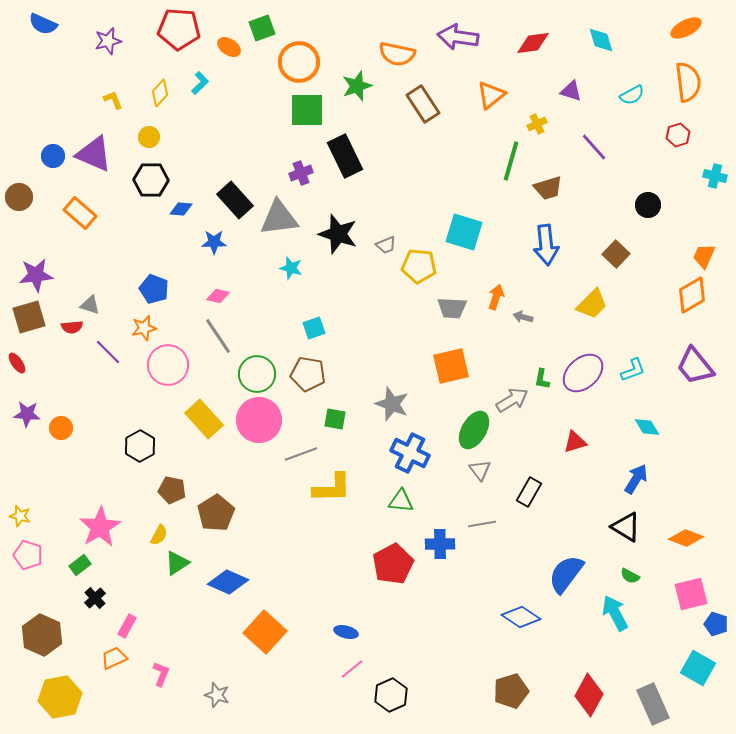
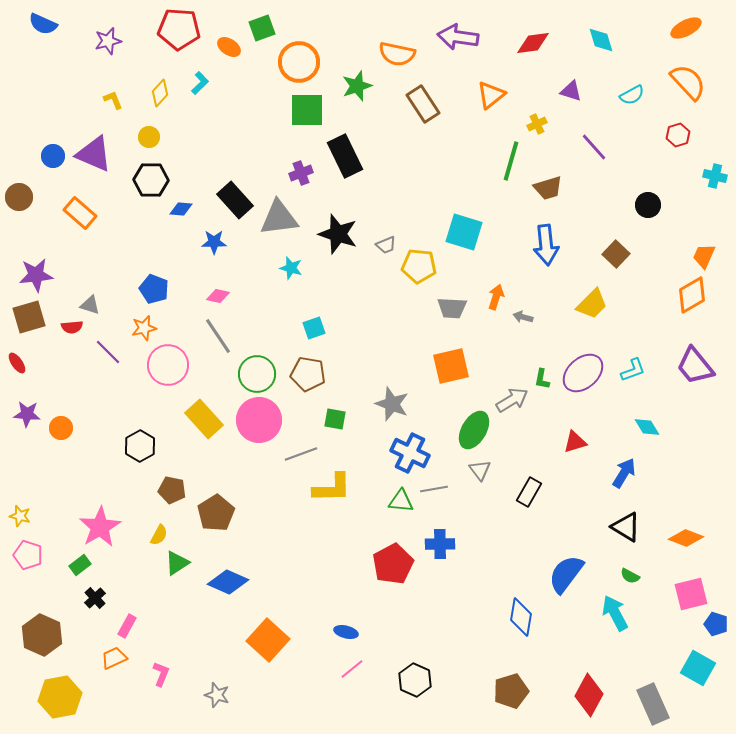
orange semicircle at (688, 82): rotated 36 degrees counterclockwise
blue arrow at (636, 479): moved 12 px left, 6 px up
gray line at (482, 524): moved 48 px left, 35 px up
blue diamond at (521, 617): rotated 66 degrees clockwise
orange square at (265, 632): moved 3 px right, 8 px down
black hexagon at (391, 695): moved 24 px right, 15 px up; rotated 12 degrees counterclockwise
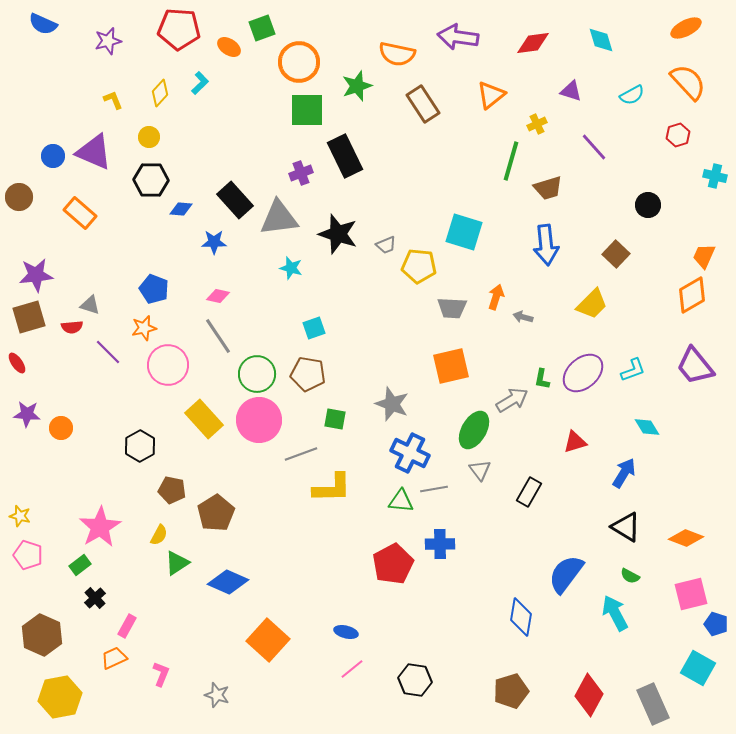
purple triangle at (94, 154): moved 2 px up
black hexagon at (415, 680): rotated 16 degrees counterclockwise
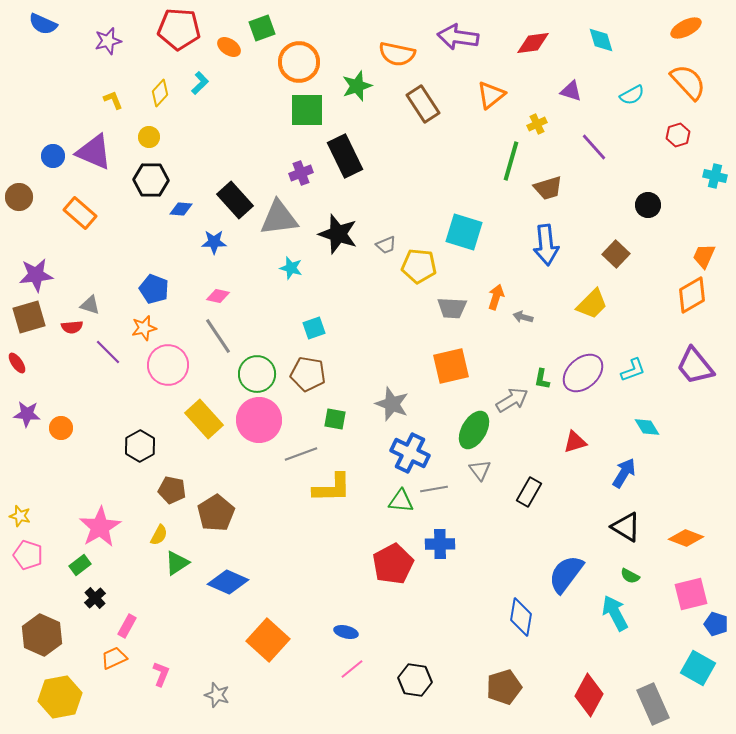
brown pentagon at (511, 691): moved 7 px left, 4 px up
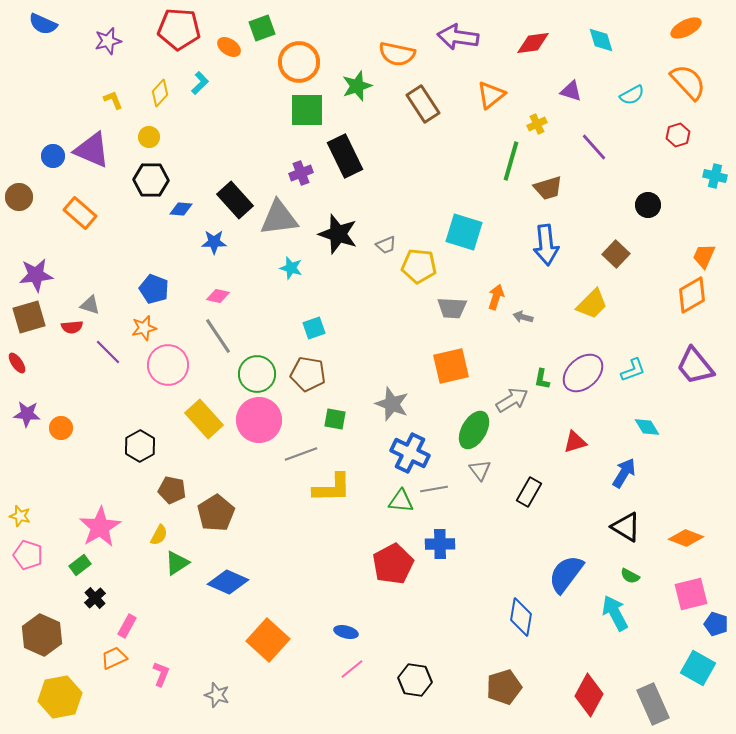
purple triangle at (94, 152): moved 2 px left, 2 px up
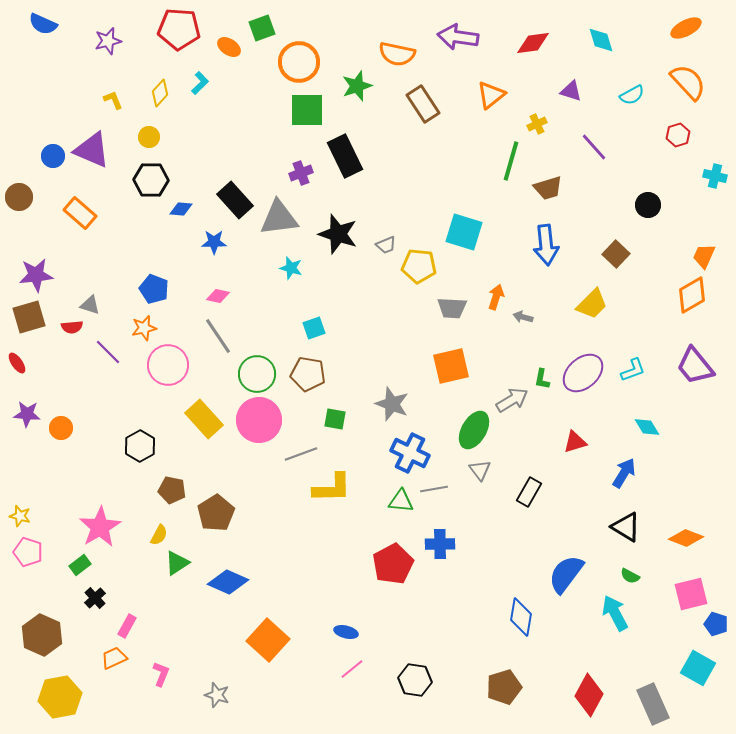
pink pentagon at (28, 555): moved 3 px up
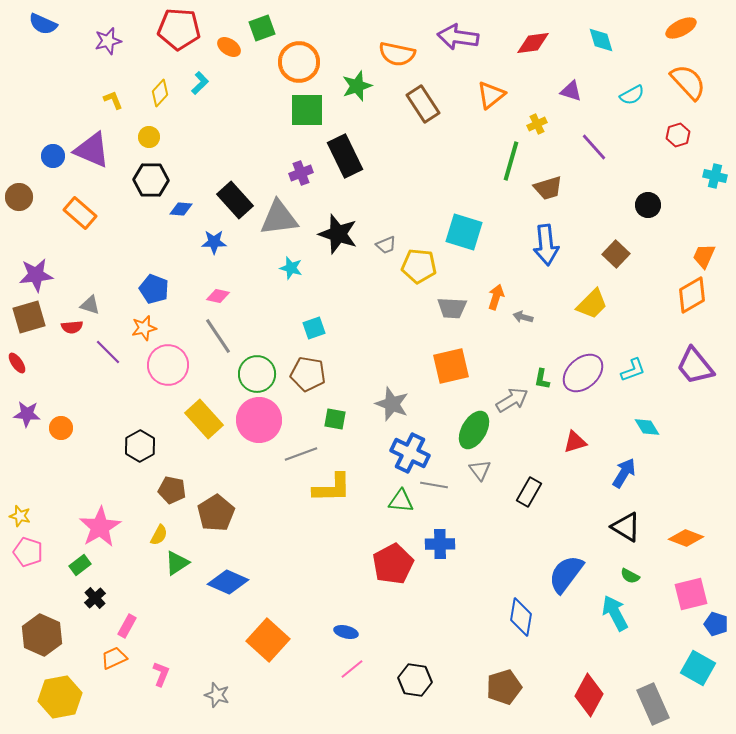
orange ellipse at (686, 28): moved 5 px left
gray line at (434, 489): moved 4 px up; rotated 20 degrees clockwise
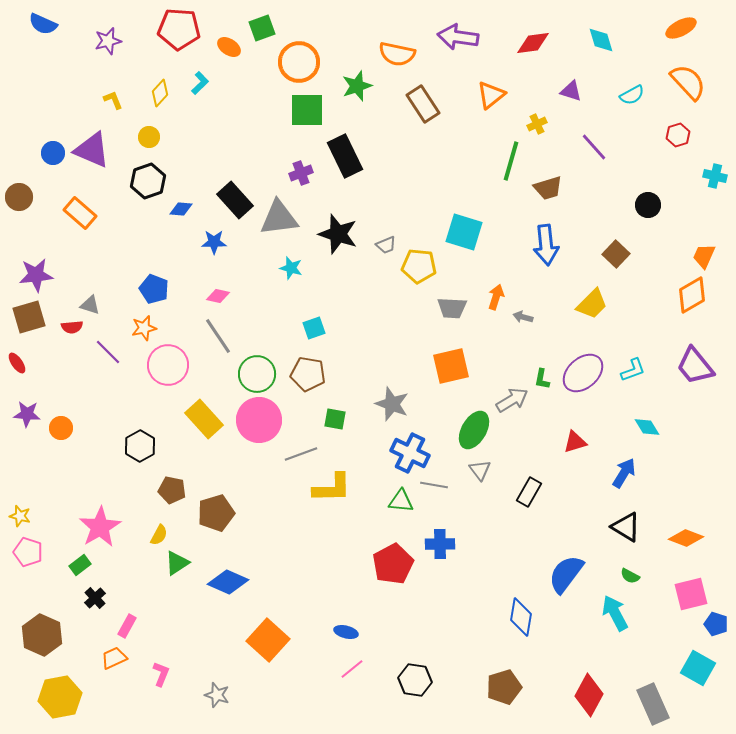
blue circle at (53, 156): moved 3 px up
black hexagon at (151, 180): moved 3 px left, 1 px down; rotated 20 degrees counterclockwise
brown pentagon at (216, 513): rotated 15 degrees clockwise
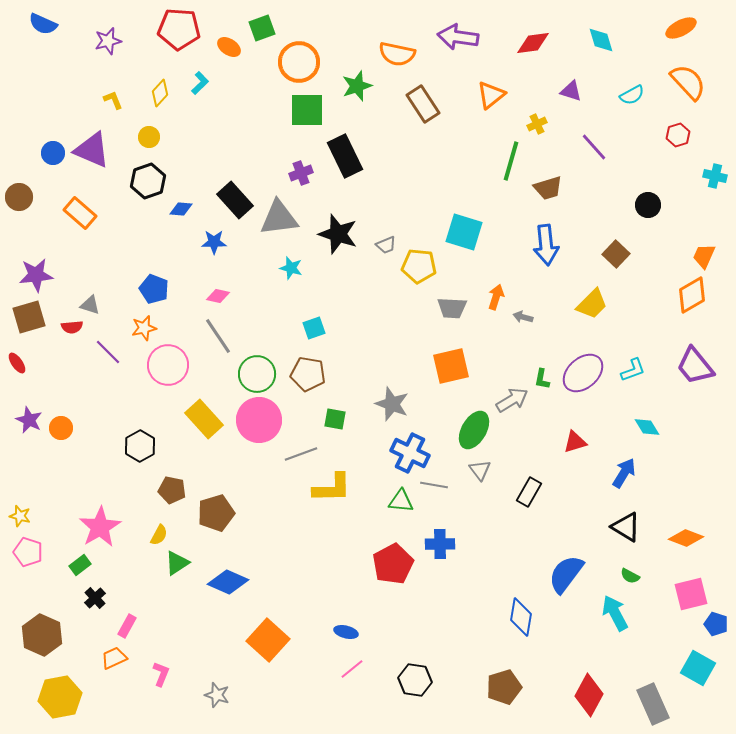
purple star at (27, 414): moved 2 px right, 6 px down; rotated 20 degrees clockwise
